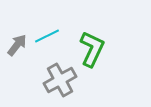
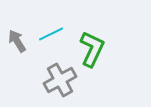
cyan line: moved 4 px right, 2 px up
gray arrow: moved 4 px up; rotated 70 degrees counterclockwise
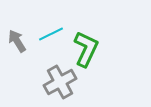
green L-shape: moved 6 px left
gray cross: moved 2 px down
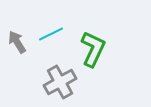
gray arrow: moved 1 px down
green L-shape: moved 7 px right
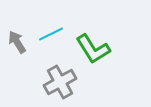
green L-shape: rotated 123 degrees clockwise
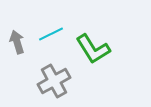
gray arrow: rotated 15 degrees clockwise
gray cross: moved 6 px left, 1 px up
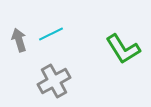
gray arrow: moved 2 px right, 2 px up
green L-shape: moved 30 px right
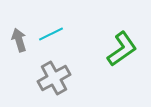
green L-shape: moved 1 px left; rotated 93 degrees counterclockwise
gray cross: moved 3 px up
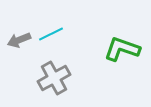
gray arrow: rotated 95 degrees counterclockwise
green L-shape: rotated 126 degrees counterclockwise
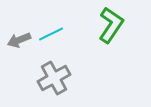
green L-shape: moved 11 px left, 24 px up; rotated 105 degrees clockwise
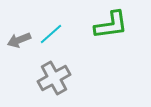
green L-shape: rotated 48 degrees clockwise
cyan line: rotated 15 degrees counterclockwise
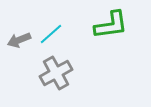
gray cross: moved 2 px right, 5 px up
